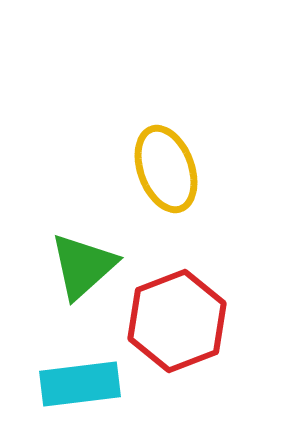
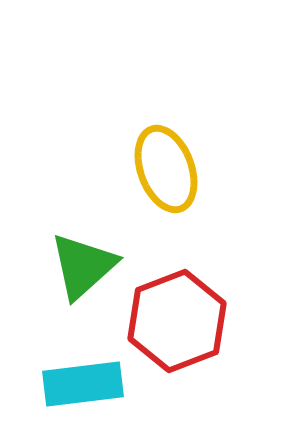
cyan rectangle: moved 3 px right
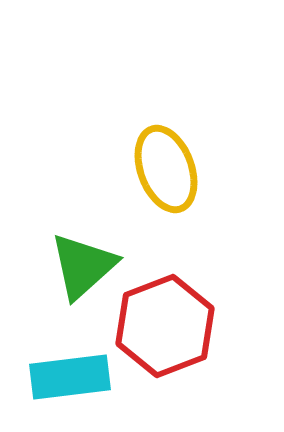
red hexagon: moved 12 px left, 5 px down
cyan rectangle: moved 13 px left, 7 px up
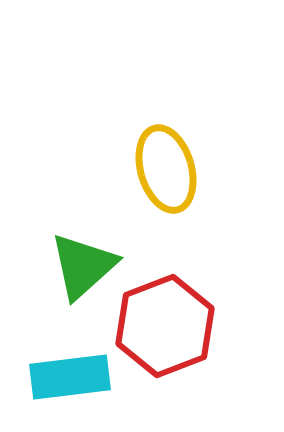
yellow ellipse: rotated 4 degrees clockwise
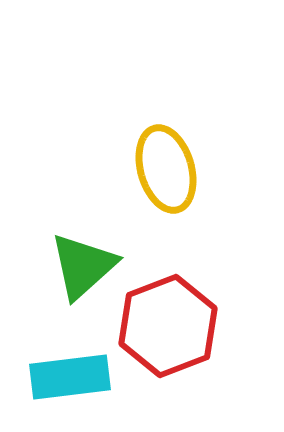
red hexagon: moved 3 px right
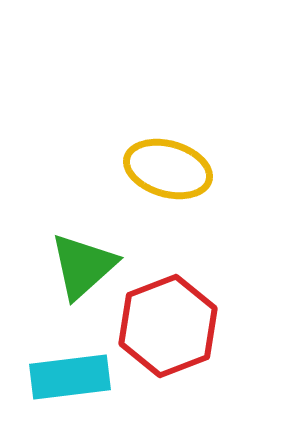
yellow ellipse: moved 2 px right; rotated 58 degrees counterclockwise
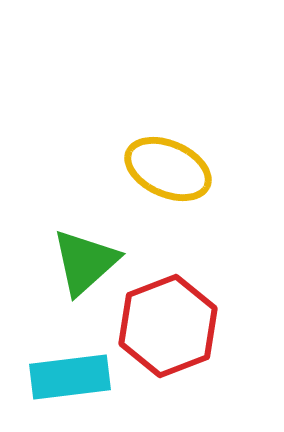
yellow ellipse: rotated 8 degrees clockwise
green triangle: moved 2 px right, 4 px up
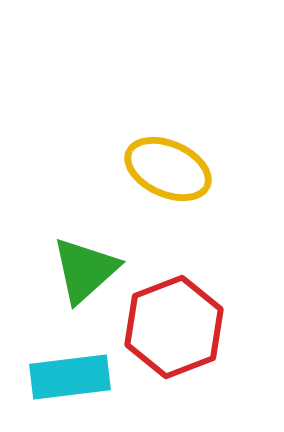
green triangle: moved 8 px down
red hexagon: moved 6 px right, 1 px down
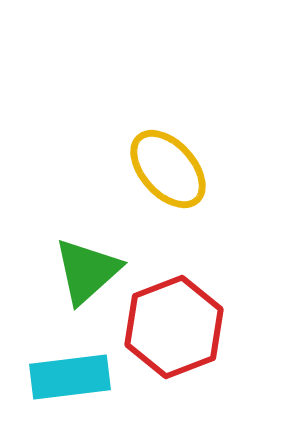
yellow ellipse: rotated 24 degrees clockwise
green triangle: moved 2 px right, 1 px down
